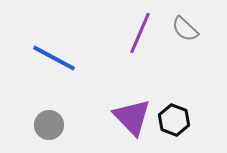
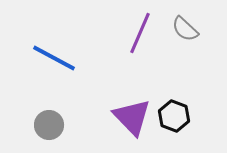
black hexagon: moved 4 px up
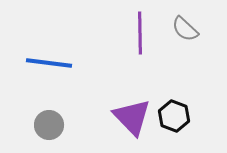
purple line: rotated 24 degrees counterclockwise
blue line: moved 5 px left, 5 px down; rotated 21 degrees counterclockwise
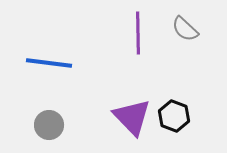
purple line: moved 2 px left
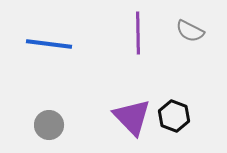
gray semicircle: moved 5 px right, 2 px down; rotated 16 degrees counterclockwise
blue line: moved 19 px up
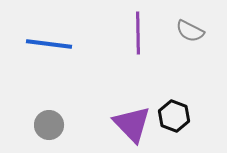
purple triangle: moved 7 px down
